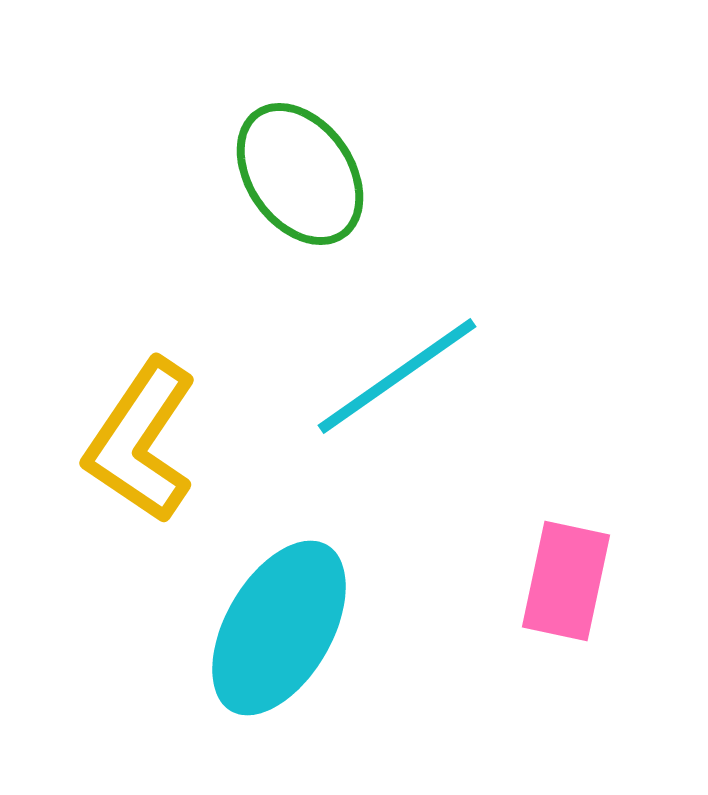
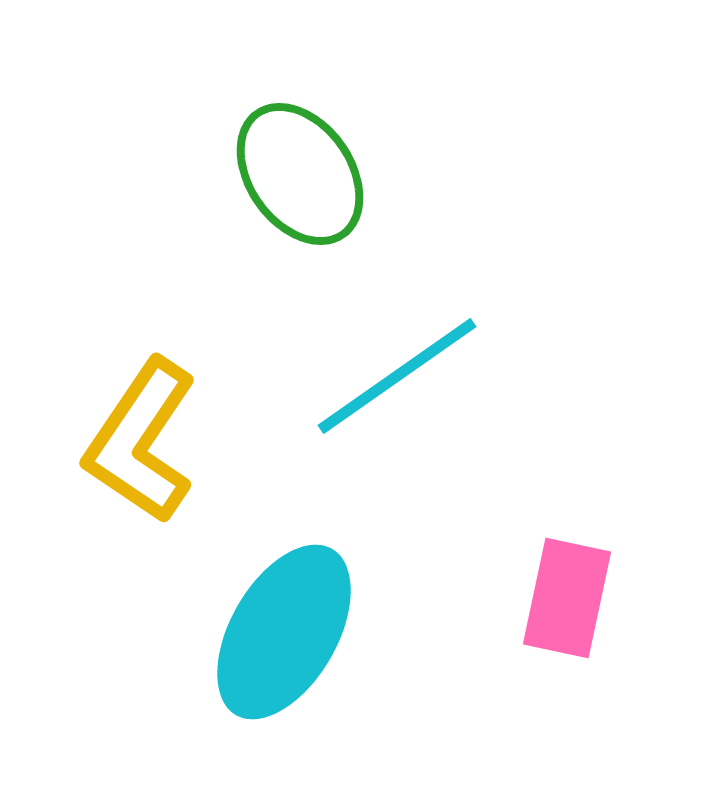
pink rectangle: moved 1 px right, 17 px down
cyan ellipse: moved 5 px right, 4 px down
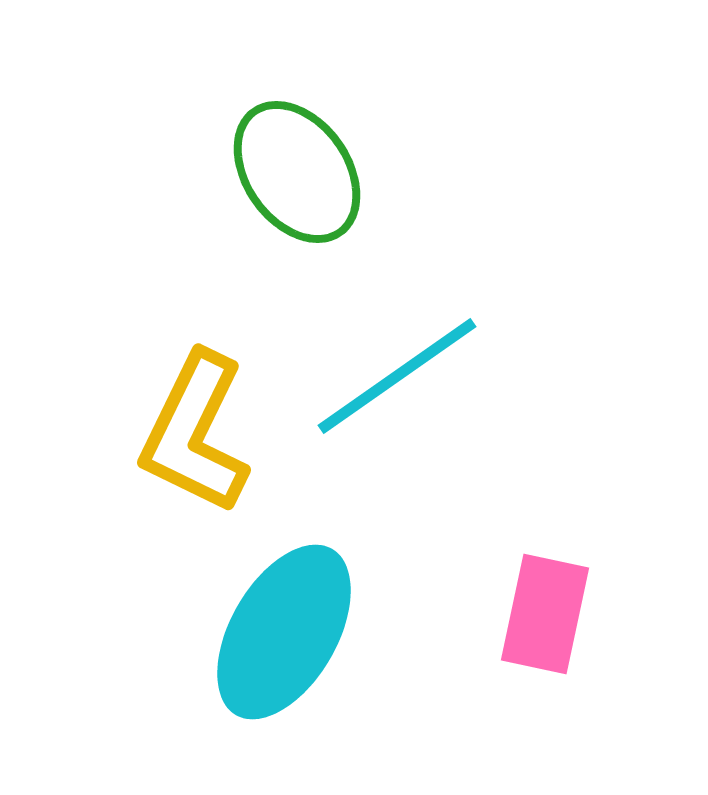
green ellipse: moved 3 px left, 2 px up
yellow L-shape: moved 54 px right, 8 px up; rotated 8 degrees counterclockwise
pink rectangle: moved 22 px left, 16 px down
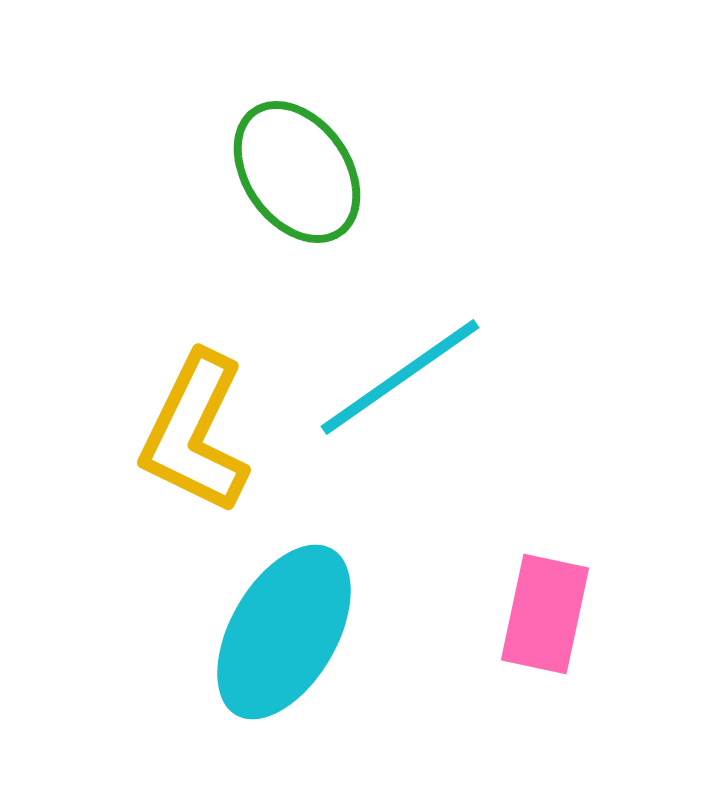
cyan line: moved 3 px right, 1 px down
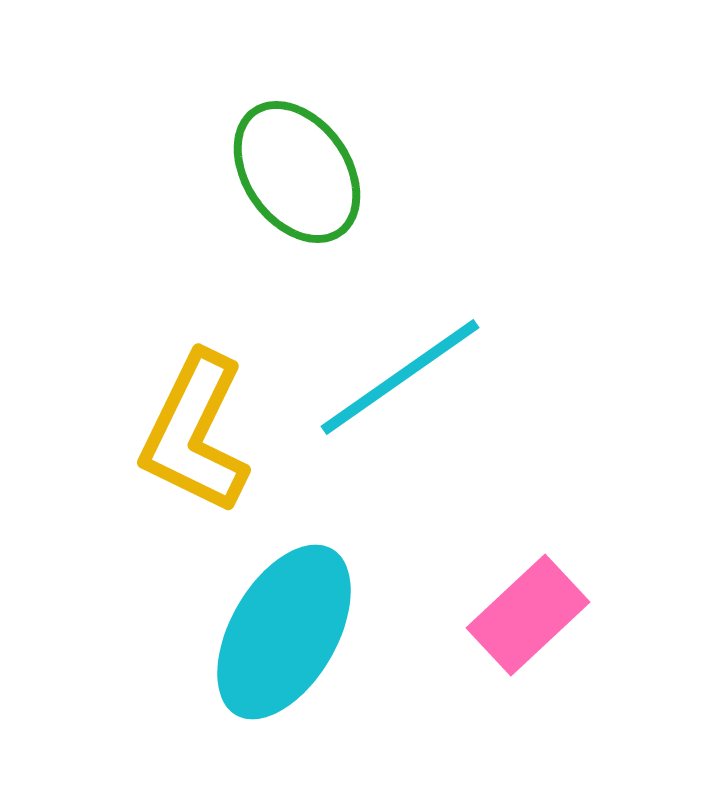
pink rectangle: moved 17 px left, 1 px down; rotated 35 degrees clockwise
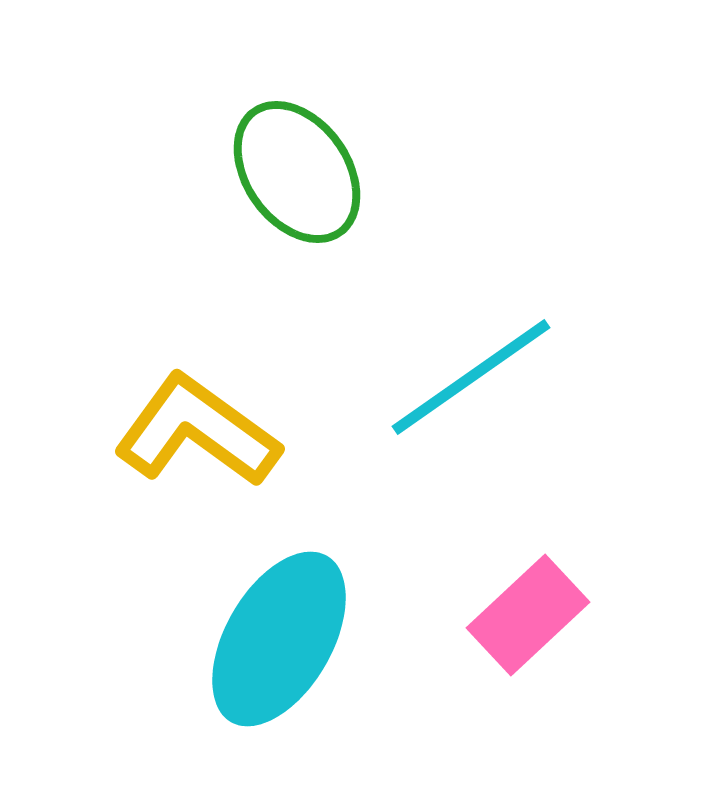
cyan line: moved 71 px right
yellow L-shape: moved 2 px right, 2 px up; rotated 100 degrees clockwise
cyan ellipse: moved 5 px left, 7 px down
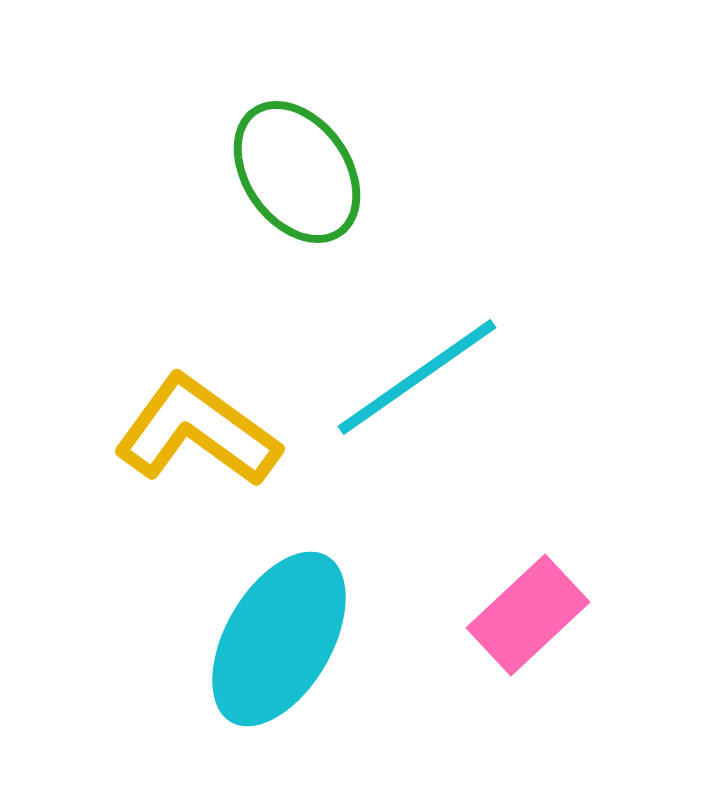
cyan line: moved 54 px left
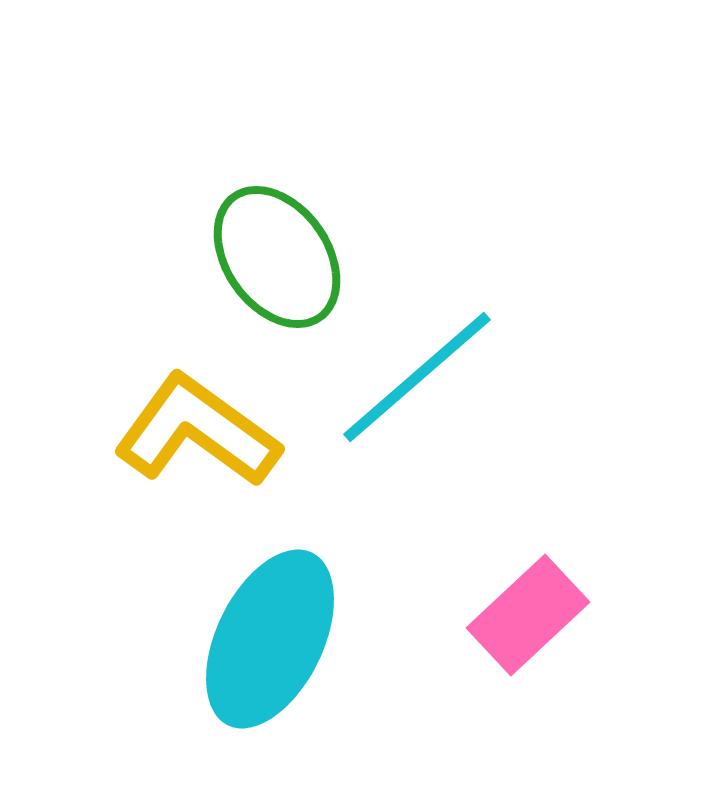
green ellipse: moved 20 px left, 85 px down
cyan line: rotated 6 degrees counterclockwise
cyan ellipse: moved 9 px left; rotated 4 degrees counterclockwise
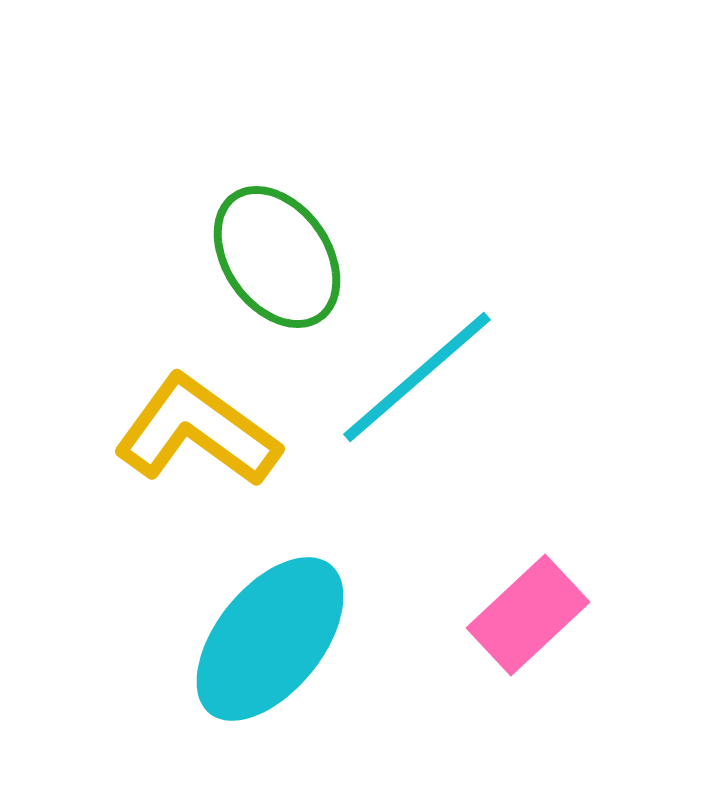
cyan ellipse: rotated 13 degrees clockwise
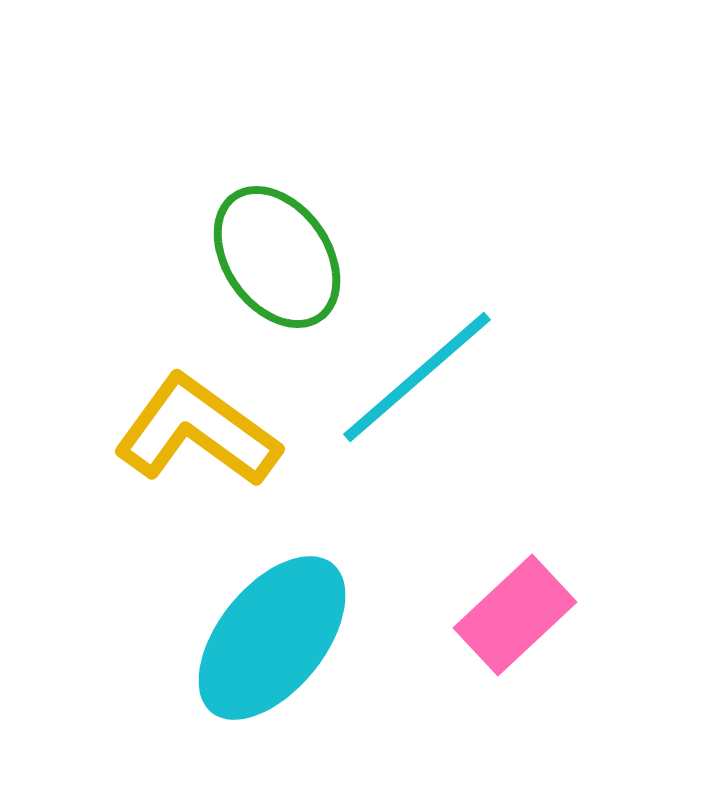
pink rectangle: moved 13 px left
cyan ellipse: moved 2 px right, 1 px up
